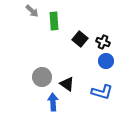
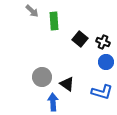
blue circle: moved 1 px down
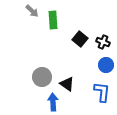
green rectangle: moved 1 px left, 1 px up
blue circle: moved 3 px down
blue L-shape: rotated 100 degrees counterclockwise
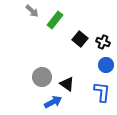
green rectangle: moved 2 px right; rotated 42 degrees clockwise
blue arrow: rotated 66 degrees clockwise
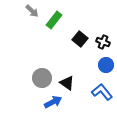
green rectangle: moved 1 px left
gray circle: moved 1 px down
black triangle: moved 1 px up
blue L-shape: rotated 45 degrees counterclockwise
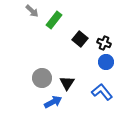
black cross: moved 1 px right, 1 px down
blue circle: moved 3 px up
black triangle: rotated 28 degrees clockwise
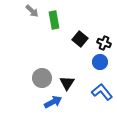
green rectangle: rotated 48 degrees counterclockwise
blue circle: moved 6 px left
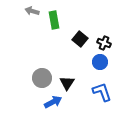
gray arrow: rotated 152 degrees clockwise
blue L-shape: rotated 20 degrees clockwise
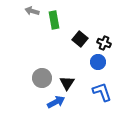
blue circle: moved 2 px left
blue arrow: moved 3 px right
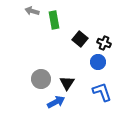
gray circle: moved 1 px left, 1 px down
